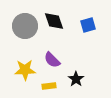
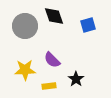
black diamond: moved 5 px up
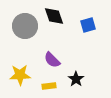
yellow star: moved 5 px left, 5 px down
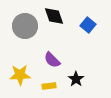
blue square: rotated 35 degrees counterclockwise
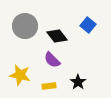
black diamond: moved 3 px right, 20 px down; rotated 20 degrees counterclockwise
yellow star: rotated 15 degrees clockwise
black star: moved 2 px right, 3 px down
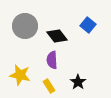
purple semicircle: rotated 42 degrees clockwise
yellow rectangle: rotated 64 degrees clockwise
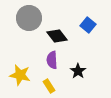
gray circle: moved 4 px right, 8 px up
black star: moved 11 px up
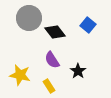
black diamond: moved 2 px left, 4 px up
purple semicircle: rotated 30 degrees counterclockwise
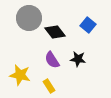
black star: moved 12 px up; rotated 28 degrees counterclockwise
